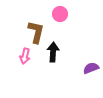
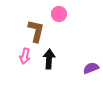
pink circle: moved 1 px left
brown L-shape: moved 1 px up
black arrow: moved 4 px left, 7 px down
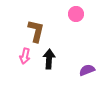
pink circle: moved 17 px right
purple semicircle: moved 4 px left, 2 px down
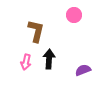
pink circle: moved 2 px left, 1 px down
pink arrow: moved 1 px right, 6 px down
purple semicircle: moved 4 px left
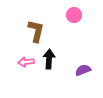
pink arrow: rotated 70 degrees clockwise
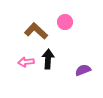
pink circle: moved 9 px left, 7 px down
brown L-shape: rotated 60 degrees counterclockwise
black arrow: moved 1 px left
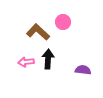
pink circle: moved 2 px left
brown L-shape: moved 2 px right, 1 px down
purple semicircle: rotated 28 degrees clockwise
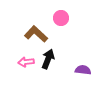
pink circle: moved 2 px left, 4 px up
brown L-shape: moved 2 px left, 2 px down
black arrow: rotated 18 degrees clockwise
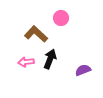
black arrow: moved 2 px right
purple semicircle: rotated 28 degrees counterclockwise
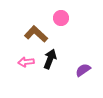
purple semicircle: rotated 14 degrees counterclockwise
